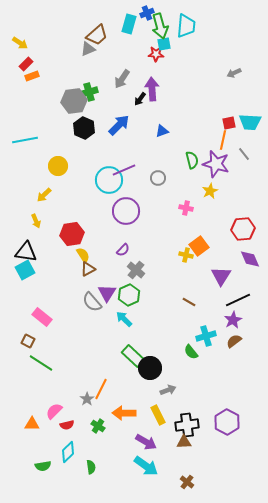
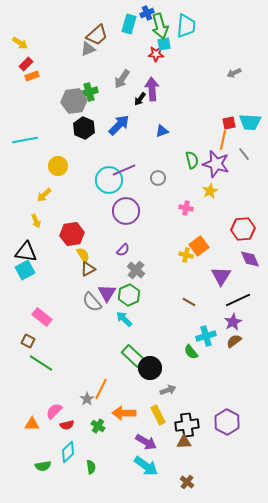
purple star at (233, 320): moved 2 px down
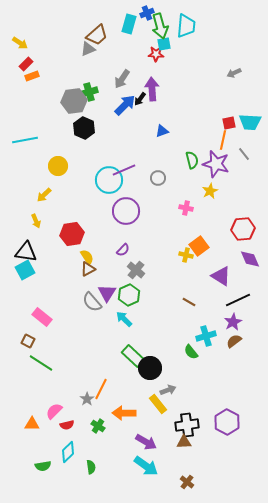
blue arrow at (119, 125): moved 6 px right, 20 px up
yellow semicircle at (83, 255): moved 4 px right, 2 px down
purple triangle at (221, 276): rotated 30 degrees counterclockwise
yellow rectangle at (158, 415): moved 11 px up; rotated 12 degrees counterclockwise
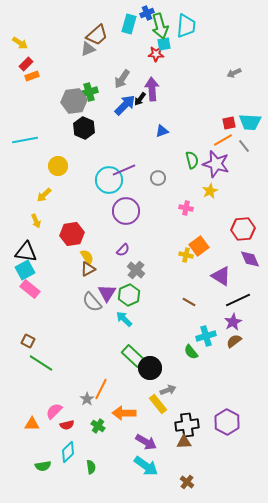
orange line at (223, 140): rotated 48 degrees clockwise
gray line at (244, 154): moved 8 px up
pink rectangle at (42, 317): moved 12 px left, 28 px up
